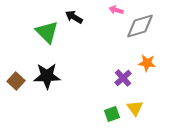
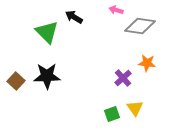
gray diamond: rotated 24 degrees clockwise
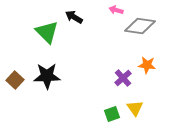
orange star: moved 2 px down
brown square: moved 1 px left, 1 px up
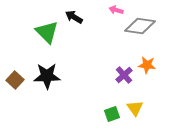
purple cross: moved 1 px right, 3 px up
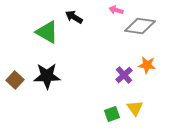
green triangle: rotated 15 degrees counterclockwise
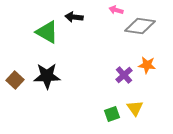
black arrow: rotated 24 degrees counterclockwise
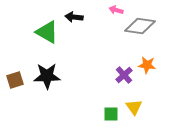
brown square: rotated 30 degrees clockwise
yellow triangle: moved 1 px left, 1 px up
green square: moved 1 px left; rotated 21 degrees clockwise
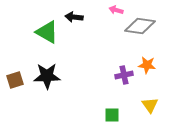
purple cross: rotated 30 degrees clockwise
yellow triangle: moved 16 px right, 2 px up
green square: moved 1 px right, 1 px down
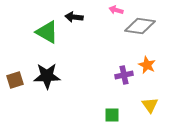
orange star: rotated 18 degrees clockwise
